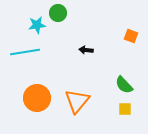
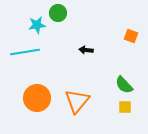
yellow square: moved 2 px up
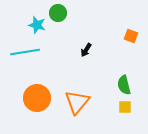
cyan star: rotated 24 degrees clockwise
black arrow: rotated 64 degrees counterclockwise
green semicircle: rotated 30 degrees clockwise
orange triangle: moved 1 px down
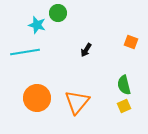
orange square: moved 6 px down
yellow square: moved 1 px left, 1 px up; rotated 24 degrees counterclockwise
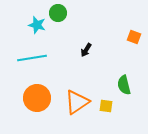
orange square: moved 3 px right, 5 px up
cyan line: moved 7 px right, 6 px down
orange triangle: rotated 16 degrees clockwise
yellow square: moved 18 px left; rotated 32 degrees clockwise
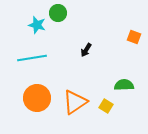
green semicircle: rotated 102 degrees clockwise
orange triangle: moved 2 px left
yellow square: rotated 24 degrees clockwise
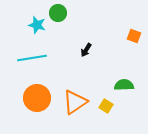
orange square: moved 1 px up
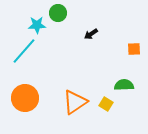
cyan star: rotated 18 degrees counterclockwise
orange square: moved 13 px down; rotated 24 degrees counterclockwise
black arrow: moved 5 px right, 16 px up; rotated 24 degrees clockwise
cyan line: moved 8 px left, 7 px up; rotated 40 degrees counterclockwise
orange circle: moved 12 px left
yellow square: moved 2 px up
